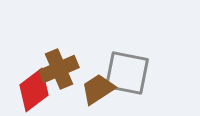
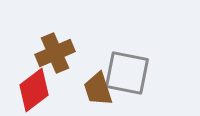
brown cross: moved 4 px left, 16 px up
brown trapezoid: rotated 75 degrees counterclockwise
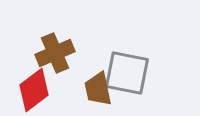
brown trapezoid: rotated 6 degrees clockwise
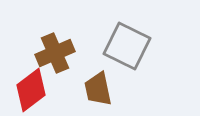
gray square: moved 27 px up; rotated 15 degrees clockwise
red diamond: moved 3 px left
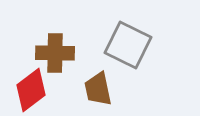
gray square: moved 1 px right, 1 px up
brown cross: rotated 24 degrees clockwise
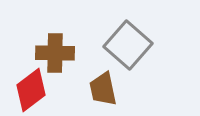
gray square: rotated 15 degrees clockwise
brown trapezoid: moved 5 px right
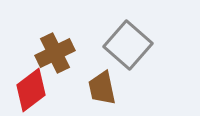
brown cross: rotated 27 degrees counterclockwise
brown trapezoid: moved 1 px left, 1 px up
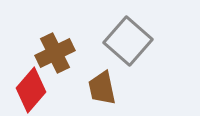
gray square: moved 4 px up
red diamond: rotated 12 degrees counterclockwise
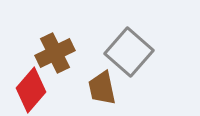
gray square: moved 1 px right, 11 px down
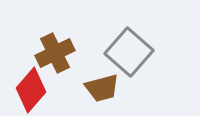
brown trapezoid: rotated 93 degrees counterclockwise
